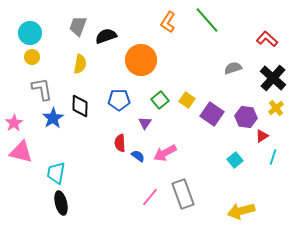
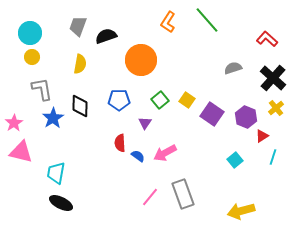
purple hexagon: rotated 15 degrees clockwise
black ellipse: rotated 50 degrees counterclockwise
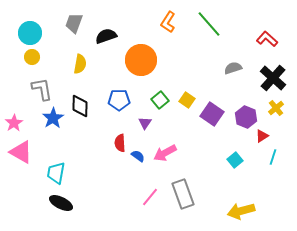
green line: moved 2 px right, 4 px down
gray trapezoid: moved 4 px left, 3 px up
pink triangle: rotated 15 degrees clockwise
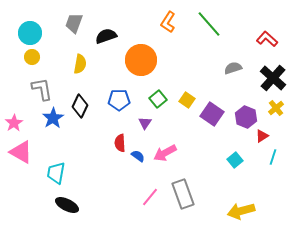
green square: moved 2 px left, 1 px up
black diamond: rotated 25 degrees clockwise
black ellipse: moved 6 px right, 2 px down
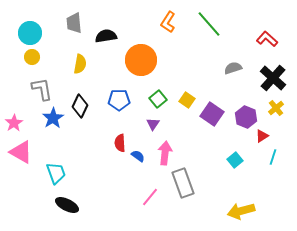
gray trapezoid: rotated 25 degrees counterclockwise
black semicircle: rotated 10 degrees clockwise
purple triangle: moved 8 px right, 1 px down
pink arrow: rotated 125 degrees clockwise
cyan trapezoid: rotated 150 degrees clockwise
gray rectangle: moved 11 px up
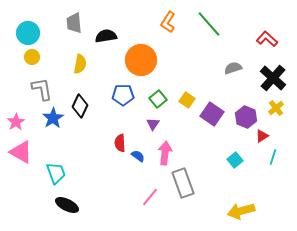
cyan circle: moved 2 px left
blue pentagon: moved 4 px right, 5 px up
pink star: moved 2 px right, 1 px up
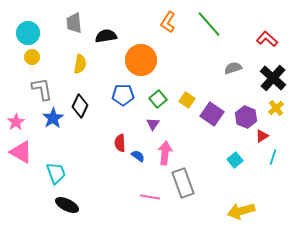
pink line: rotated 60 degrees clockwise
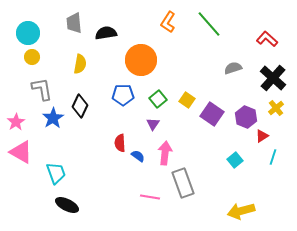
black semicircle: moved 3 px up
